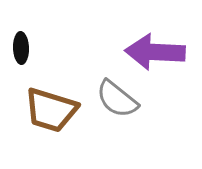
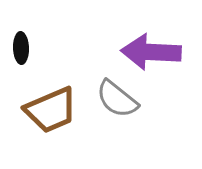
purple arrow: moved 4 px left
brown trapezoid: rotated 40 degrees counterclockwise
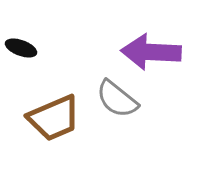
black ellipse: rotated 68 degrees counterclockwise
brown trapezoid: moved 3 px right, 8 px down
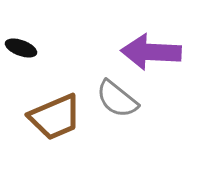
brown trapezoid: moved 1 px right, 1 px up
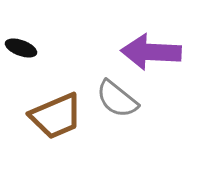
brown trapezoid: moved 1 px right, 1 px up
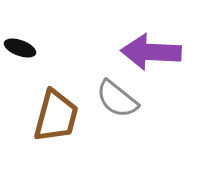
black ellipse: moved 1 px left
brown trapezoid: rotated 52 degrees counterclockwise
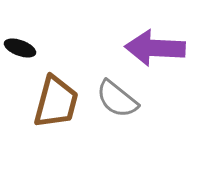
purple arrow: moved 4 px right, 4 px up
brown trapezoid: moved 14 px up
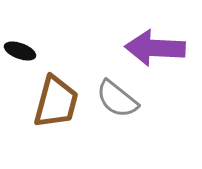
black ellipse: moved 3 px down
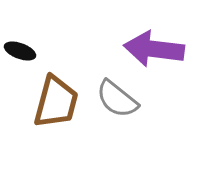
purple arrow: moved 1 px left, 1 px down; rotated 4 degrees clockwise
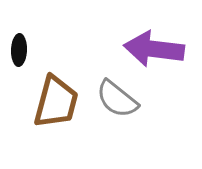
black ellipse: moved 1 px left, 1 px up; rotated 72 degrees clockwise
